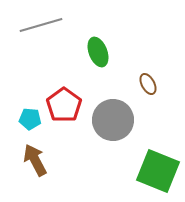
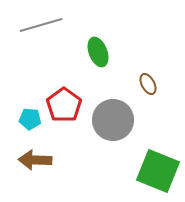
brown arrow: rotated 60 degrees counterclockwise
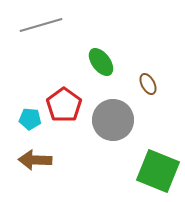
green ellipse: moved 3 px right, 10 px down; rotated 16 degrees counterclockwise
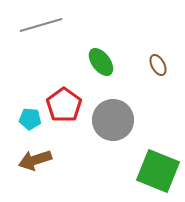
brown ellipse: moved 10 px right, 19 px up
brown arrow: rotated 20 degrees counterclockwise
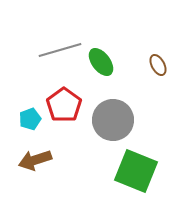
gray line: moved 19 px right, 25 px down
cyan pentagon: rotated 25 degrees counterclockwise
green square: moved 22 px left
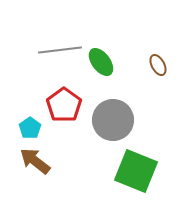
gray line: rotated 9 degrees clockwise
cyan pentagon: moved 9 px down; rotated 15 degrees counterclockwise
brown arrow: moved 1 px down; rotated 56 degrees clockwise
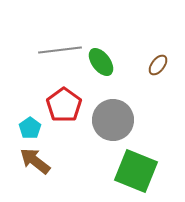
brown ellipse: rotated 65 degrees clockwise
